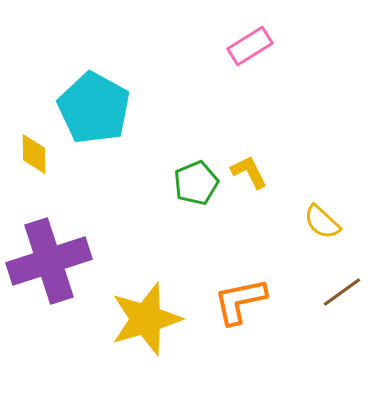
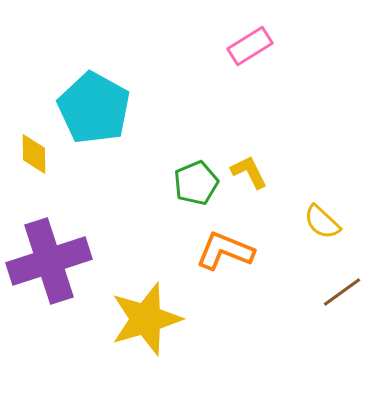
orange L-shape: moved 15 px left, 50 px up; rotated 34 degrees clockwise
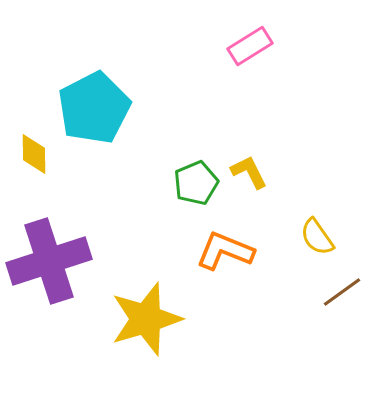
cyan pentagon: rotated 16 degrees clockwise
yellow semicircle: moved 5 px left, 15 px down; rotated 12 degrees clockwise
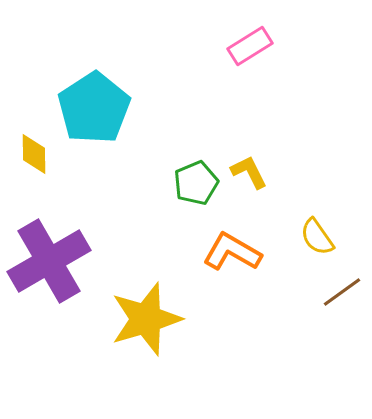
cyan pentagon: rotated 6 degrees counterclockwise
orange L-shape: moved 7 px right, 1 px down; rotated 8 degrees clockwise
purple cross: rotated 12 degrees counterclockwise
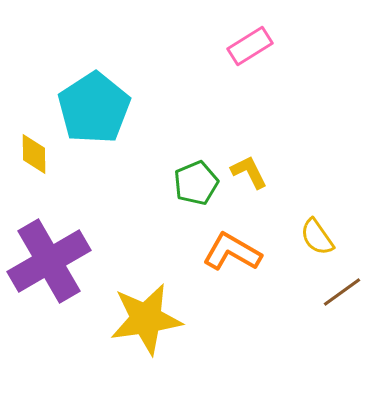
yellow star: rotated 8 degrees clockwise
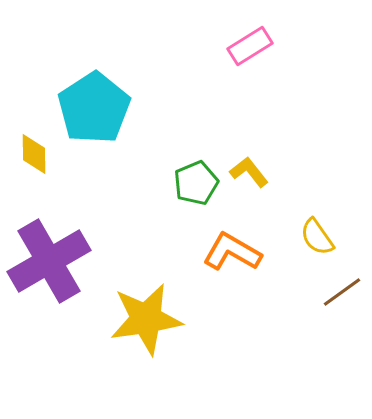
yellow L-shape: rotated 12 degrees counterclockwise
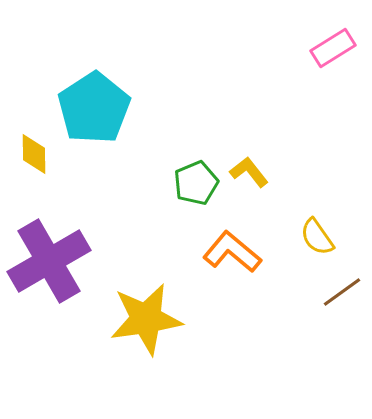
pink rectangle: moved 83 px right, 2 px down
orange L-shape: rotated 10 degrees clockwise
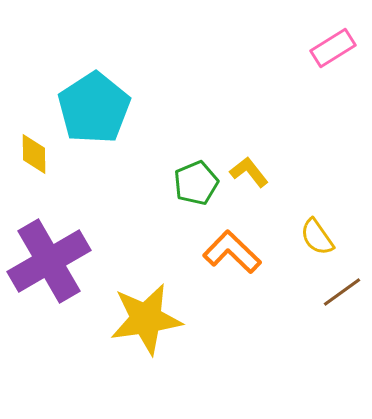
orange L-shape: rotated 4 degrees clockwise
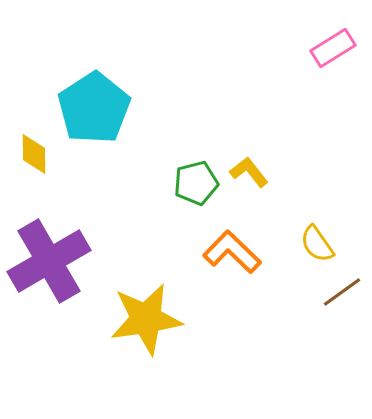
green pentagon: rotated 9 degrees clockwise
yellow semicircle: moved 7 px down
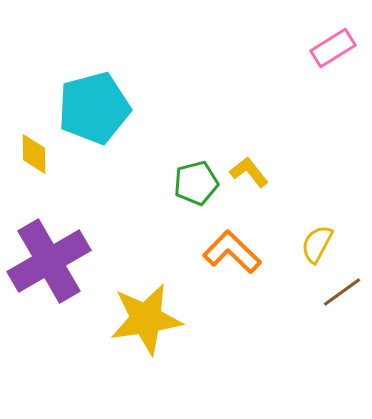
cyan pentagon: rotated 18 degrees clockwise
yellow semicircle: rotated 63 degrees clockwise
